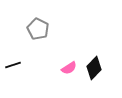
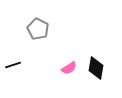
black diamond: moved 2 px right; rotated 35 degrees counterclockwise
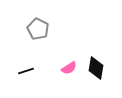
black line: moved 13 px right, 6 px down
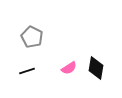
gray pentagon: moved 6 px left, 8 px down
black line: moved 1 px right
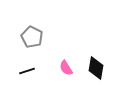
pink semicircle: moved 3 px left; rotated 91 degrees clockwise
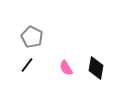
black line: moved 6 px up; rotated 35 degrees counterclockwise
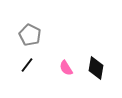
gray pentagon: moved 2 px left, 2 px up
